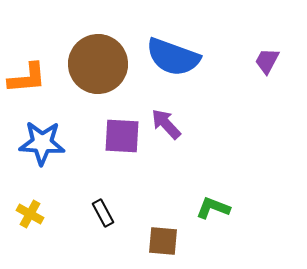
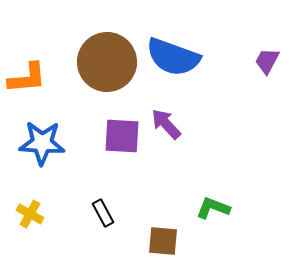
brown circle: moved 9 px right, 2 px up
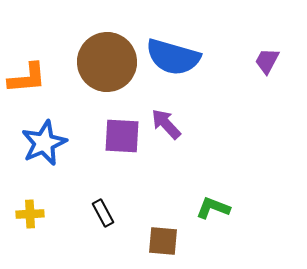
blue semicircle: rotated 4 degrees counterclockwise
blue star: moved 2 px right; rotated 27 degrees counterclockwise
yellow cross: rotated 32 degrees counterclockwise
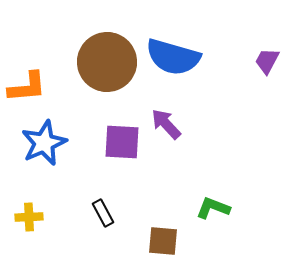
orange L-shape: moved 9 px down
purple square: moved 6 px down
yellow cross: moved 1 px left, 3 px down
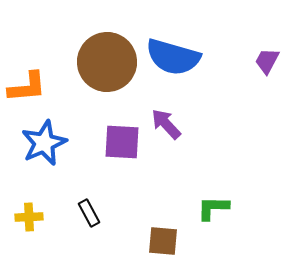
green L-shape: rotated 20 degrees counterclockwise
black rectangle: moved 14 px left
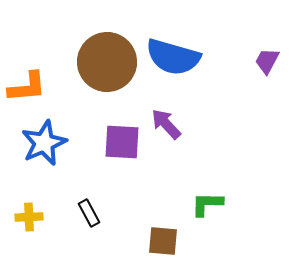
green L-shape: moved 6 px left, 4 px up
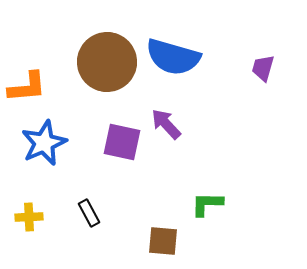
purple trapezoid: moved 4 px left, 7 px down; rotated 12 degrees counterclockwise
purple square: rotated 9 degrees clockwise
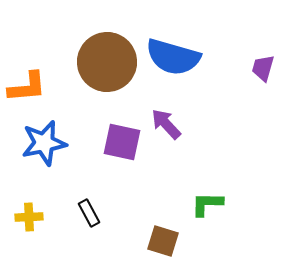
blue star: rotated 12 degrees clockwise
brown square: rotated 12 degrees clockwise
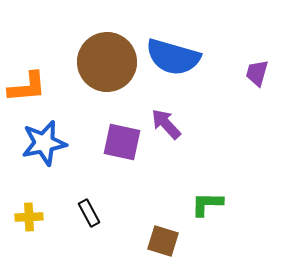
purple trapezoid: moved 6 px left, 5 px down
